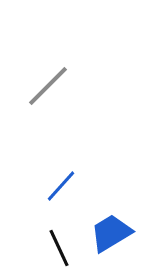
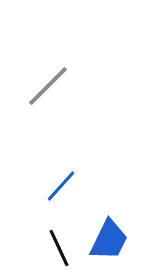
blue trapezoid: moved 2 px left, 7 px down; rotated 147 degrees clockwise
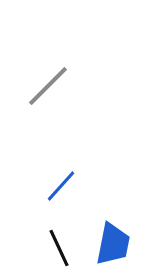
blue trapezoid: moved 4 px right, 4 px down; rotated 15 degrees counterclockwise
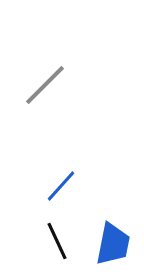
gray line: moved 3 px left, 1 px up
black line: moved 2 px left, 7 px up
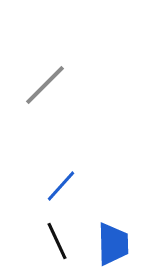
blue trapezoid: rotated 12 degrees counterclockwise
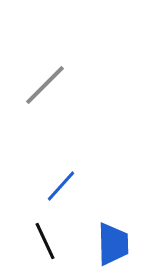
black line: moved 12 px left
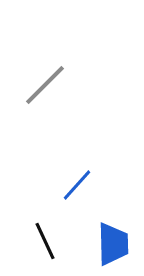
blue line: moved 16 px right, 1 px up
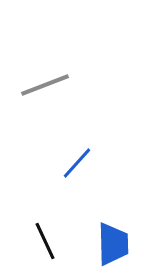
gray line: rotated 24 degrees clockwise
blue line: moved 22 px up
